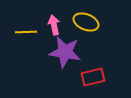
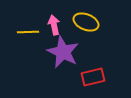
yellow line: moved 2 px right
purple star: moved 2 px left; rotated 16 degrees clockwise
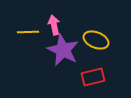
yellow ellipse: moved 10 px right, 18 px down
purple star: moved 2 px up
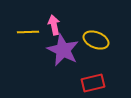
red rectangle: moved 6 px down
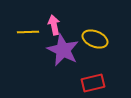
yellow ellipse: moved 1 px left, 1 px up
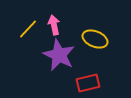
yellow line: moved 3 px up; rotated 45 degrees counterclockwise
purple star: moved 4 px left, 5 px down
red rectangle: moved 5 px left
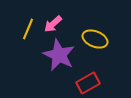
pink arrow: moved 1 px left, 1 px up; rotated 120 degrees counterclockwise
yellow line: rotated 20 degrees counterclockwise
red rectangle: rotated 15 degrees counterclockwise
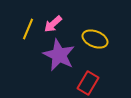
red rectangle: rotated 30 degrees counterclockwise
